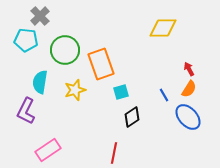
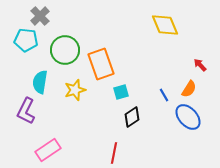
yellow diamond: moved 2 px right, 3 px up; rotated 68 degrees clockwise
red arrow: moved 11 px right, 4 px up; rotated 16 degrees counterclockwise
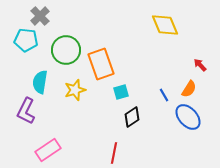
green circle: moved 1 px right
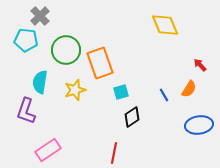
orange rectangle: moved 1 px left, 1 px up
purple L-shape: rotated 8 degrees counterclockwise
blue ellipse: moved 11 px right, 8 px down; rotated 56 degrees counterclockwise
